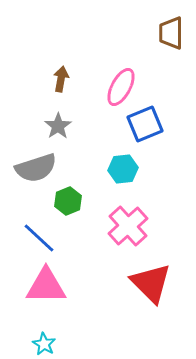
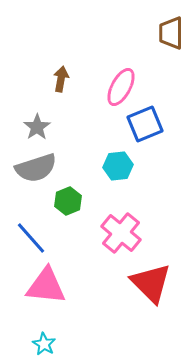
gray star: moved 21 px left, 1 px down
cyan hexagon: moved 5 px left, 3 px up
pink cross: moved 7 px left, 7 px down; rotated 9 degrees counterclockwise
blue line: moved 8 px left; rotated 6 degrees clockwise
pink triangle: rotated 6 degrees clockwise
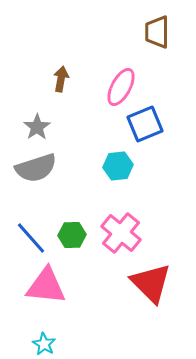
brown trapezoid: moved 14 px left, 1 px up
green hexagon: moved 4 px right, 34 px down; rotated 20 degrees clockwise
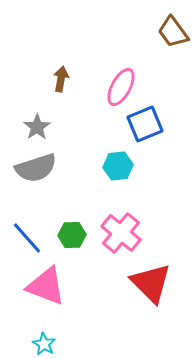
brown trapezoid: moved 16 px right; rotated 36 degrees counterclockwise
blue line: moved 4 px left
pink triangle: rotated 15 degrees clockwise
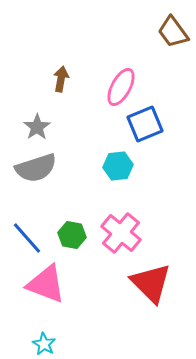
green hexagon: rotated 12 degrees clockwise
pink triangle: moved 2 px up
